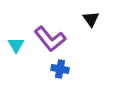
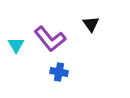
black triangle: moved 5 px down
blue cross: moved 1 px left, 3 px down
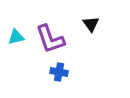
purple L-shape: rotated 20 degrees clockwise
cyan triangle: moved 8 px up; rotated 48 degrees clockwise
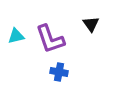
cyan triangle: moved 1 px up
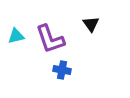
blue cross: moved 3 px right, 2 px up
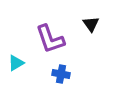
cyan triangle: moved 27 px down; rotated 18 degrees counterclockwise
blue cross: moved 1 px left, 4 px down
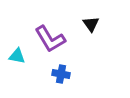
purple L-shape: rotated 12 degrees counterclockwise
cyan triangle: moved 1 px right, 7 px up; rotated 42 degrees clockwise
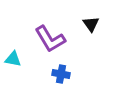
cyan triangle: moved 4 px left, 3 px down
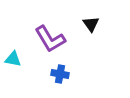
blue cross: moved 1 px left
